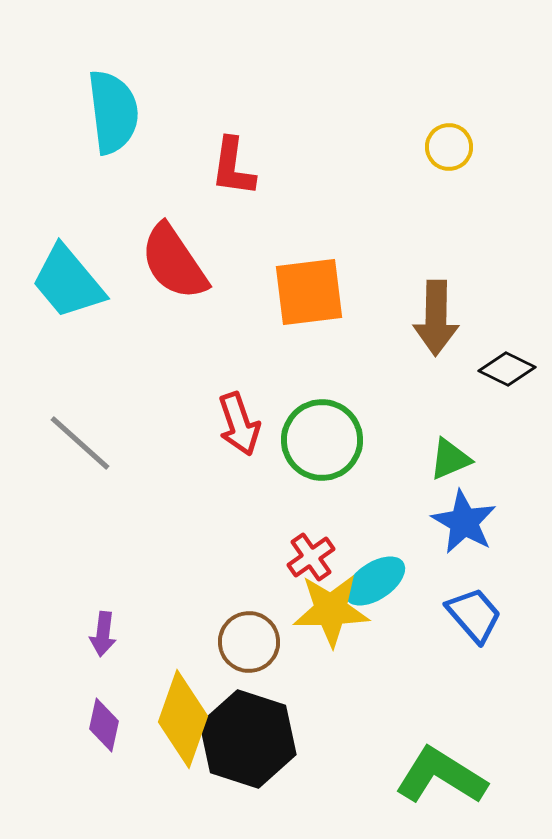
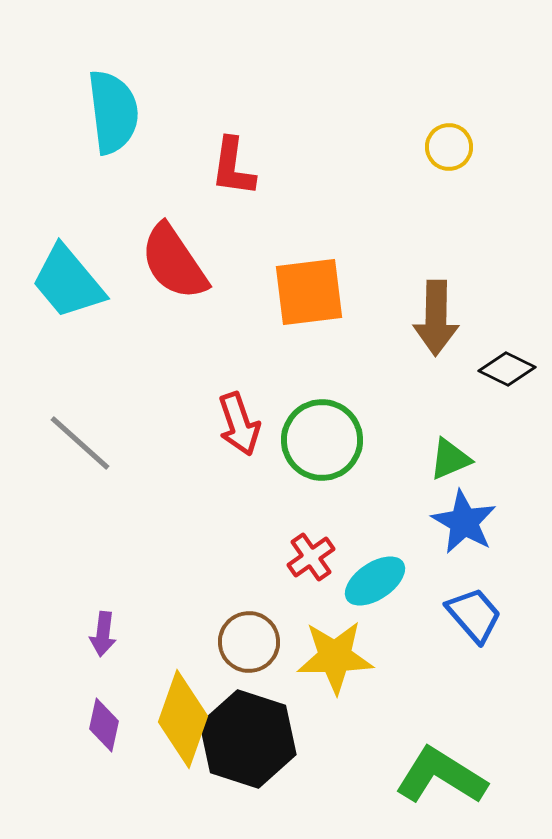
yellow star: moved 4 px right, 47 px down
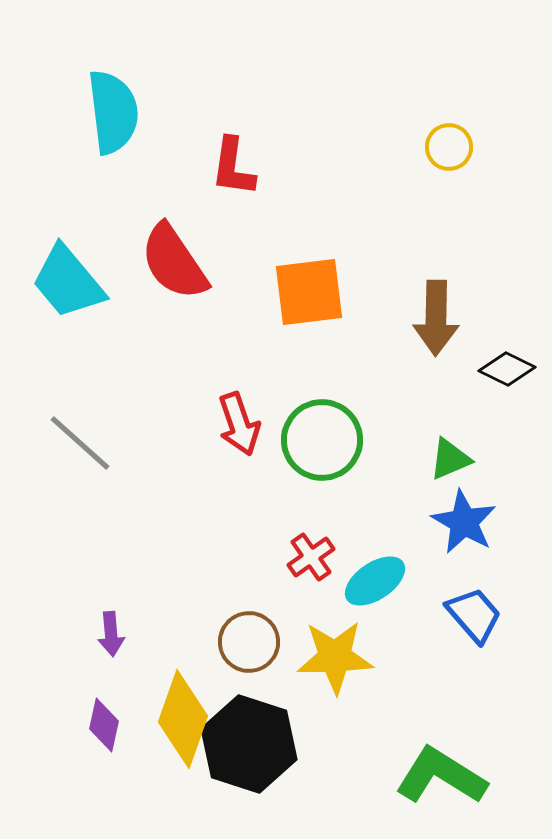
purple arrow: moved 8 px right; rotated 12 degrees counterclockwise
black hexagon: moved 1 px right, 5 px down
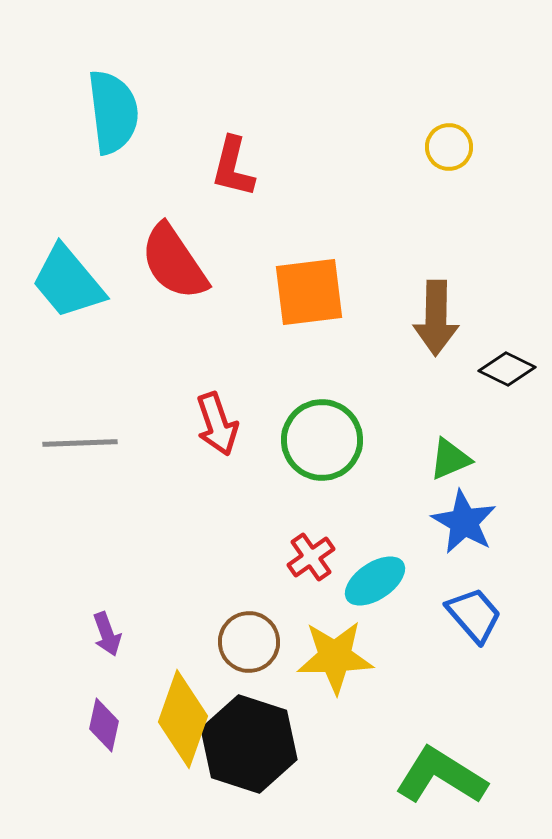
red L-shape: rotated 6 degrees clockwise
red arrow: moved 22 px left
gray line: rotated 44 degrees counterclockwise
purple arrow: moved 4 px left; rotated 15 degrees counterclockwise
